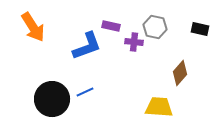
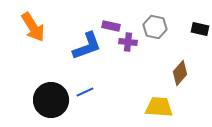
purple cross: moved 6 px left
black circle: moved 1 px left, 1 px down
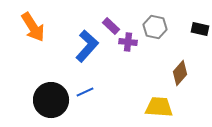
purple rectangle: rotated 30 degrees clockwise
blue L-shape: rotated 28 degrees counterclockwise
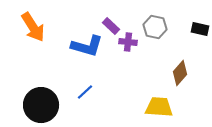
blue L-shape: rotated 64 degrees clockwise
blue line: rotated 18 degrees counterclockwise
black circle: moved 10 px left, 5 px down
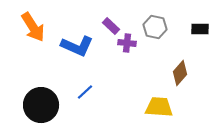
black rectangle: rotated 12 degrees counterclockwise
purple cross: moved 1 px left, 1 px down
blue L-shape: moved 10 px left; rotated 8 degrees clockwise
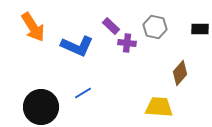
blue line: moved 2 px left, 1 px down; rotated 12 degrees clockwise
black circle: moved 2 px down
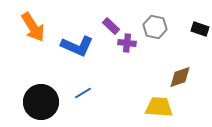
black rectangle: rotated 18 degrees clockwise
brown diamond: moved 4 px down; rotated 30 degrees clockwise
black circle: moved 5 px up
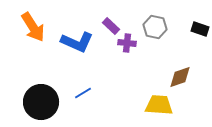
blue L-shape: moved 4 px up
yellow trapezoid: moved 2 px up
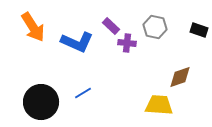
black rectangle: moved 1 px left, 1 px down
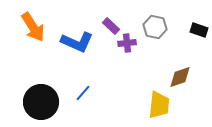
purple cross: rotated 12 degrees counterclockwise
blue line: rotated 18 degrees counterclockwise
yellow trapezoid: rotated 92 degrees clockwise
